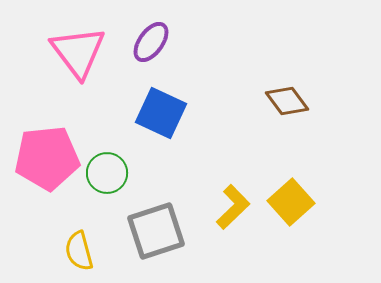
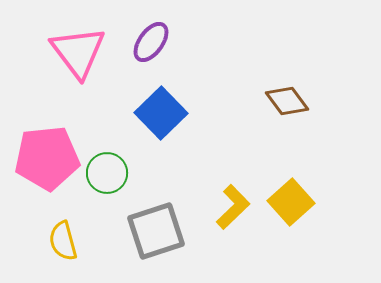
blue square: rotated 21 degrees clockwise
yellow semicircle: moved 16 px left, 10 px up
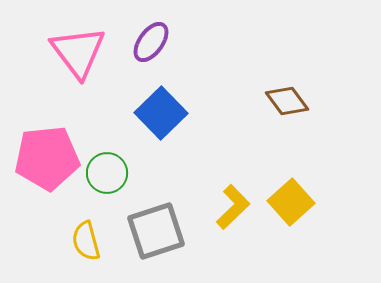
yellow semicircle: moved 23 px right
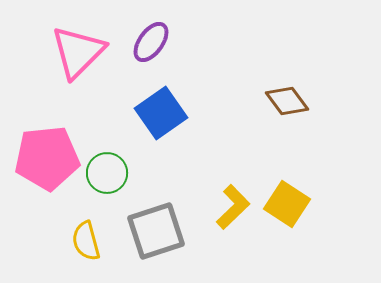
pink triangle: rotated 22 degrees clockwise
blue square: rotated 9 degrees clockwise
yellow square: moved 4 px left, 2 px down; rotated 15 degrees counterclockwise
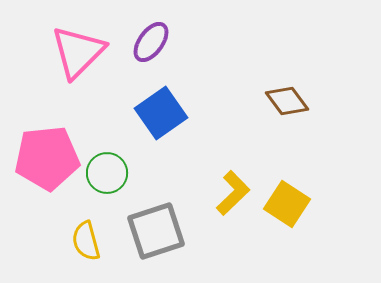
yellow L-shape: moved 14 px up
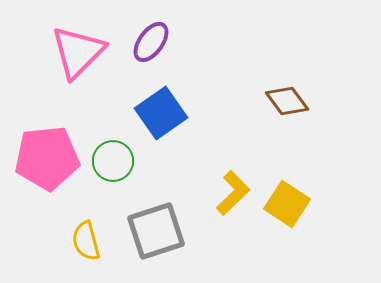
green circle: moved 6 px right, 12 px up
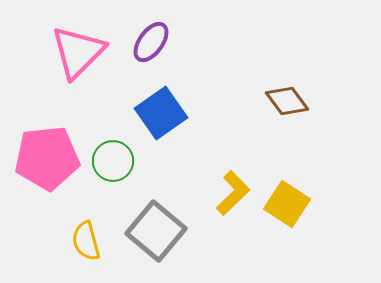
gray square: rotated 32 degrees counterclockwise
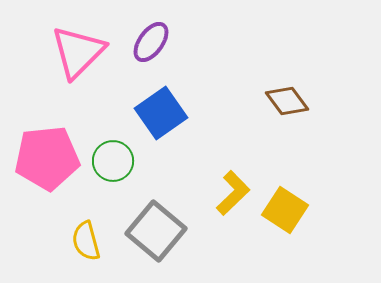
yellow square: moved 2 px left, 6 px down
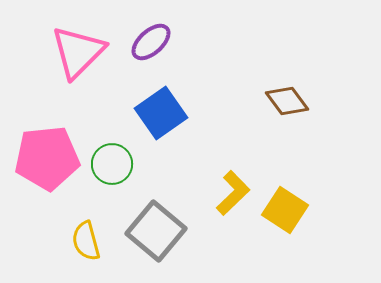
purple ellipse: rotated 12 degrees clockwise
green circle: moved 1 px left, 3 px down
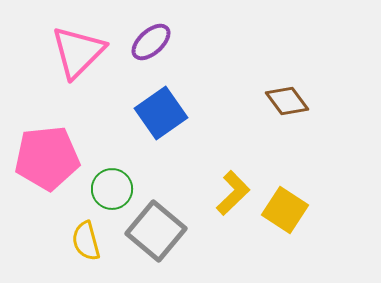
green circle: moved 25 px down
